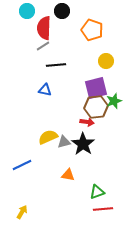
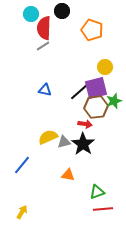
cyan circle: moved 4 px right, 3 px down
yellow circle: moved 1 px left, 6 px down
black line: moved 23 px right, 27 px down; rotated 36 degrees counterclockwise
red arrow: moved 2 px left, 2 px down
blue line: rotated 24 degrees counterclockwise
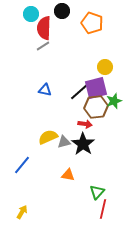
orange pentagon: moved 7 px up
green triangle: rotated 28 degrees counterclockwise
red line: rotated 72 degrees counterclockwise
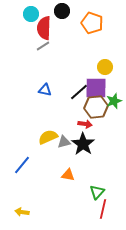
purple square: rotated 15 degrees clockwise
yellow arrow: rotated 112 degrees counterclockwise
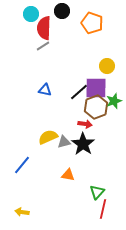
yellow circle: moved 2 px right, 1 px up
brown hexagon: rotated 15 degrees counterclockwise
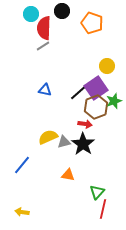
purple square: rotated 35 degrees counterclockwise
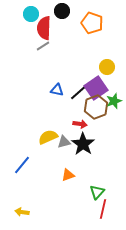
yellow circle: moved 1 px down
blue triangle: moved 12 px right
red arrow: moved 5 px left
orange triangle: rotated 32 degrees counterclockwise
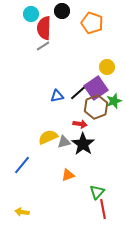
blue triangle: moved 6 px down; rotated 24 degrees counterclockwise
red line: rotated 24 degrees counterclockwise
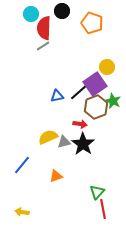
purple square: moved 1 px left, 4 px up
green star: moved 1 px left; rotated 28 degrees counterclockwise
orange triangle: moved 12 px left, 1 px down
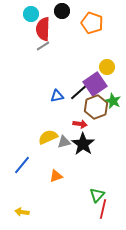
red semicircle: moved 1 px left, 1 px down
green triangle: moved 3 px down
red line: rotated 24 degrees clockwise
